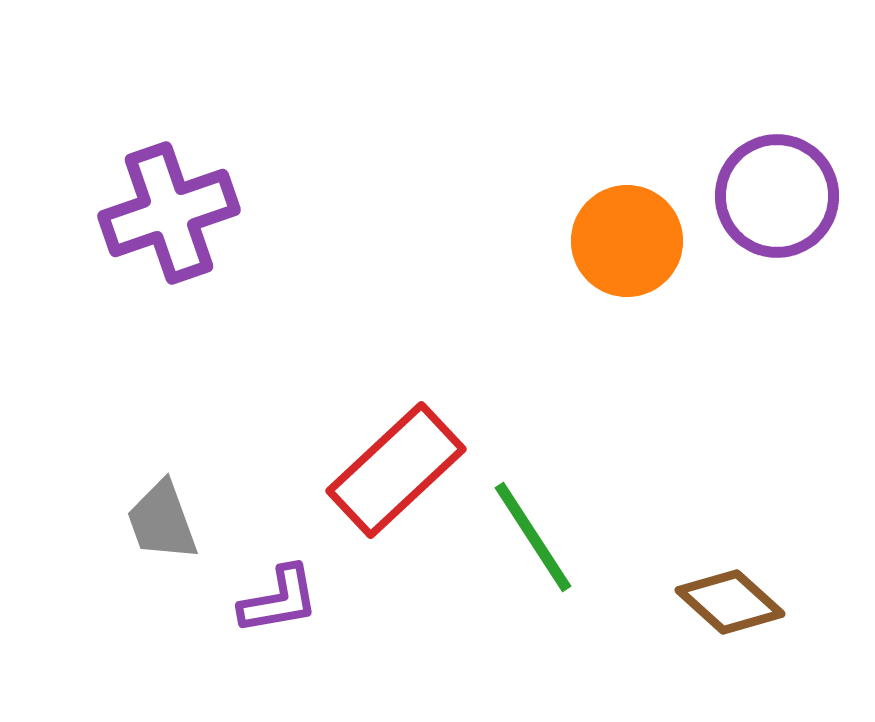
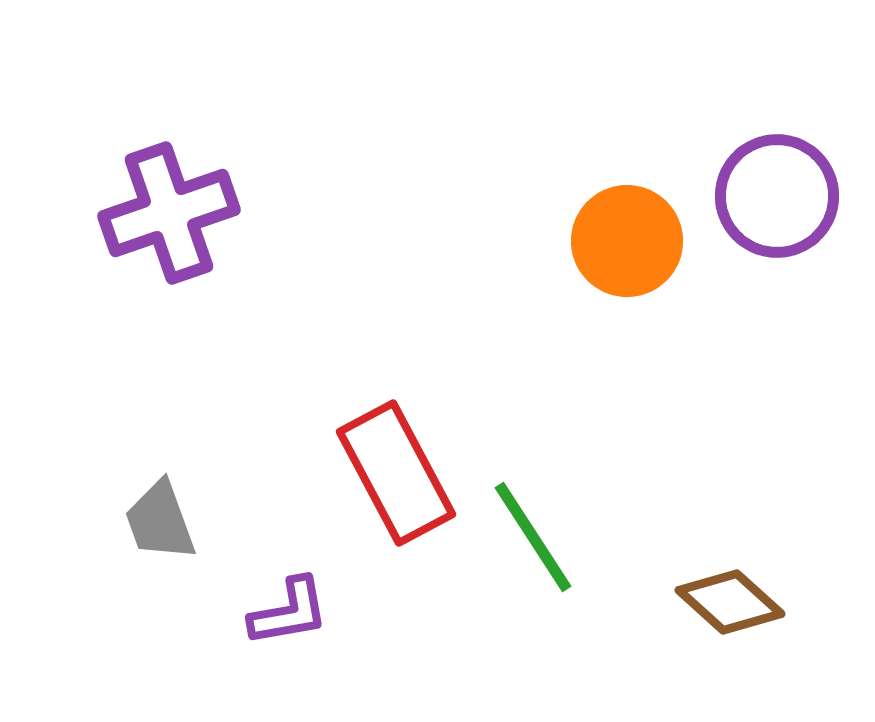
red rectangle: moved 3 px down; rotated 75 degrees counterclockwise
gray trapezoid: moved 2 px left
purple L-shape: moved 10 px right, 12 px down
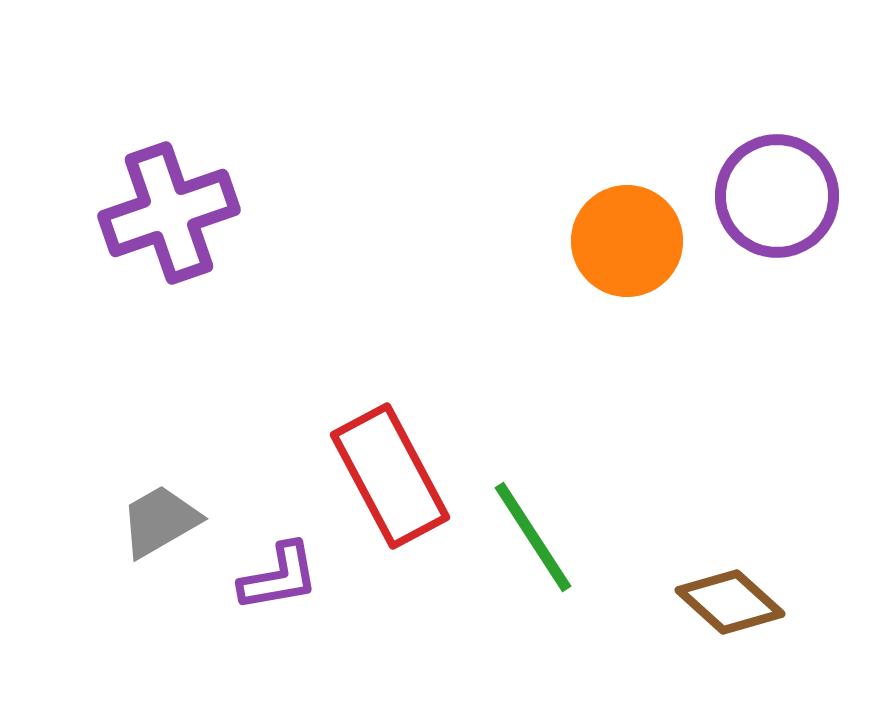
red rectangle: moved 6 px left, 3 px down
gray trapezoid: rotated 80 degrees clockwise
purple L-shape: moved 10 px left, 35 px up
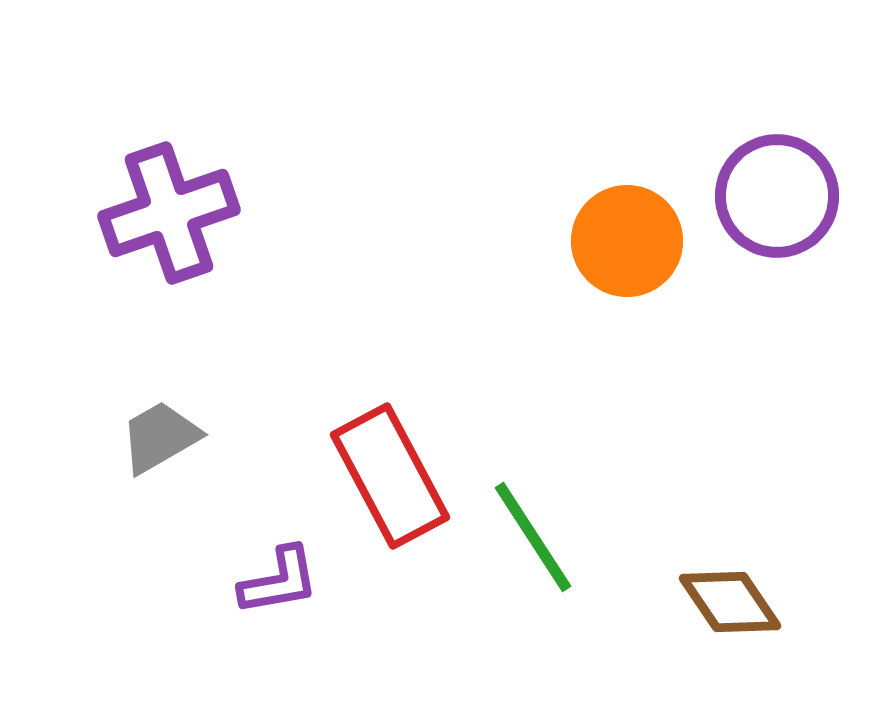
gray trapezoid: moved 84 px up
purple L-shape: moved 4 px down
brown diamond: rotated 14 degrees clockwise
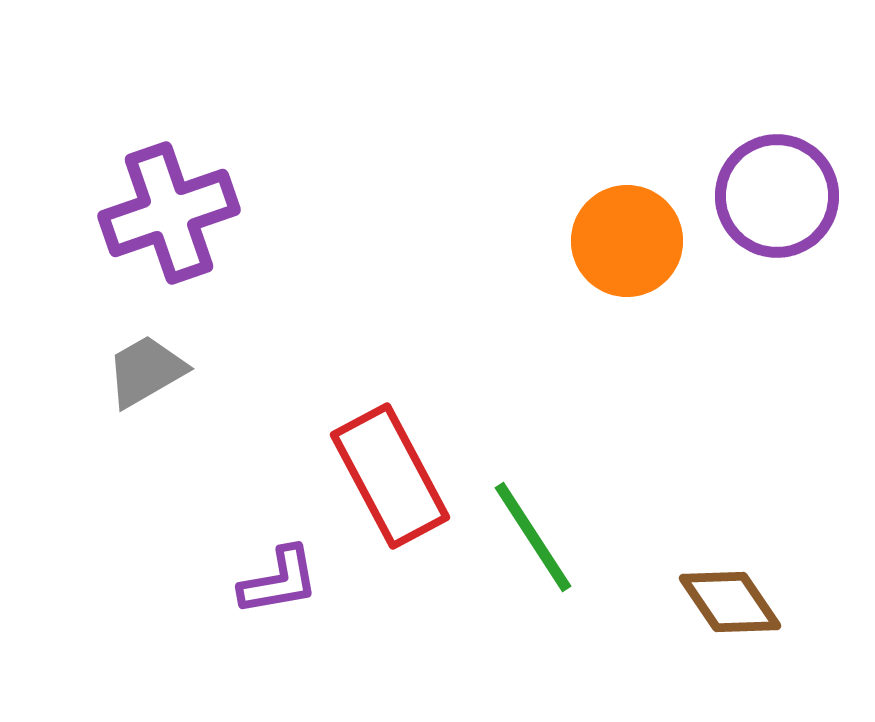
gray trapezoid: moved 14 px left, 66 px up
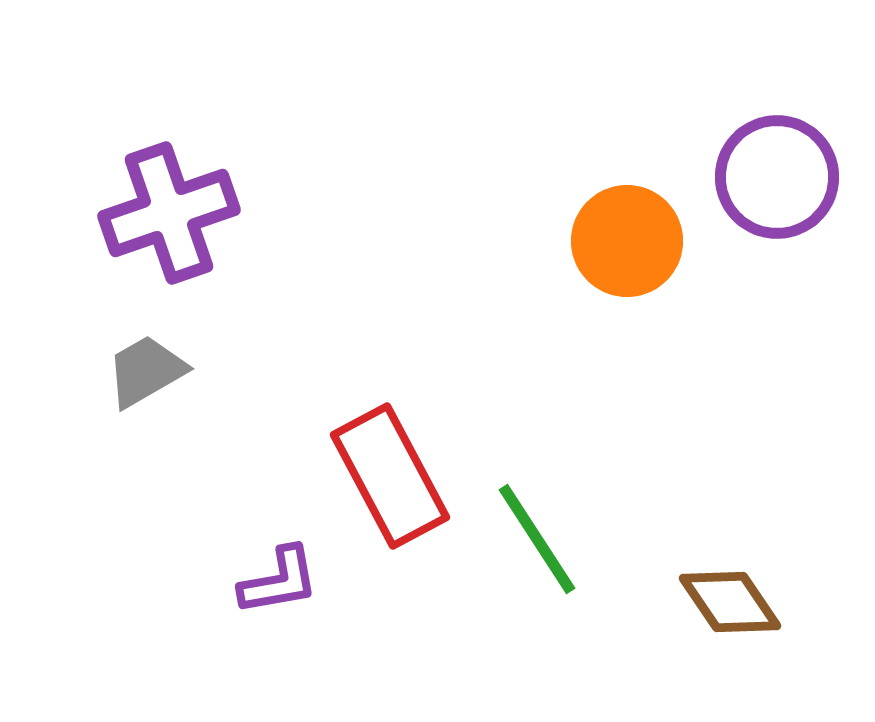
purple circle: moved 19 px up
green line: moved 4 px right, 2 px down
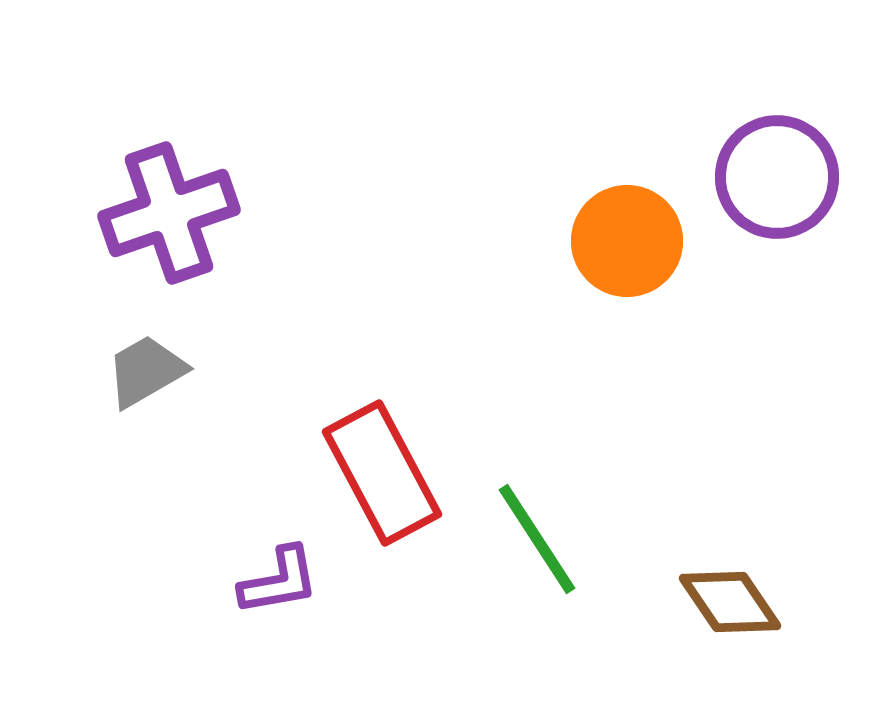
red rectangle: moved 8 px left, 3 px up
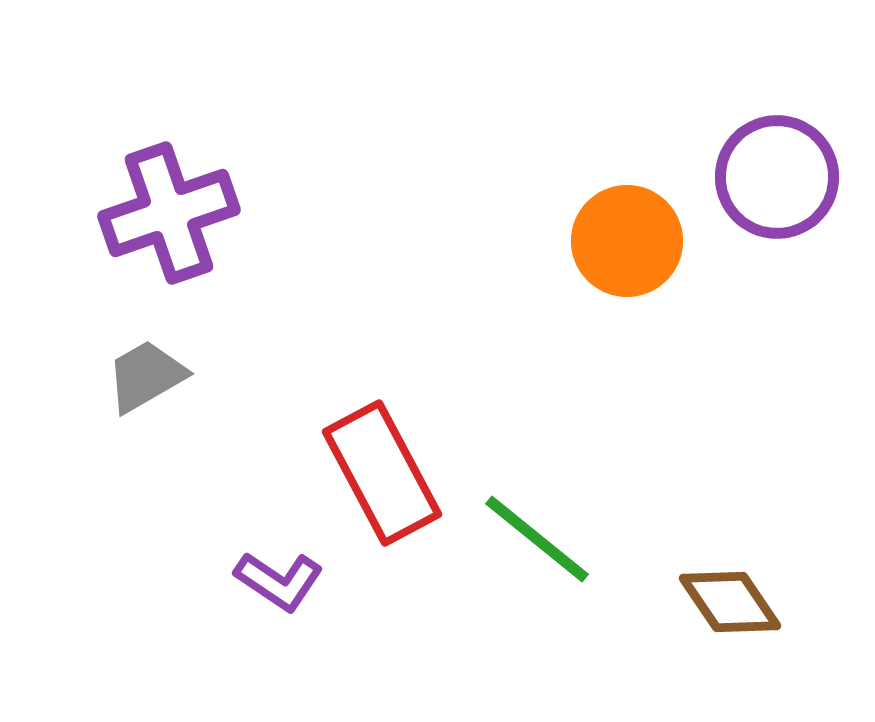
gray trapezoid: moved 5 px down
green line: rotated 18 degrees counterclockwise
purple L-shape: rotated 44 degrees clockwise
